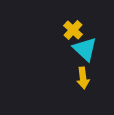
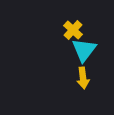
cyan triangle: moved 1 px left, 1 px down; rotated 24 degrees clockwise
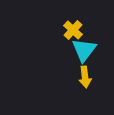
yellow arrow: moved 2 px right, 1 px up
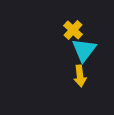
yellow arrow: moved 5 px left, 1 px up
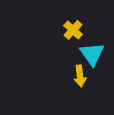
cyan triangle: moved 8 px right, 4 px down; rotated 12 degrees counterclockwise
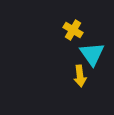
yellow cross: rotated 12 degrees counterclockwise
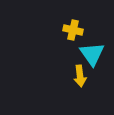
yellow cross: rotated 18 degrees counterclockwise
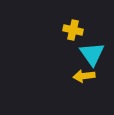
yellow arrow: moved 4 px right; rotated 90 degrees clockwise
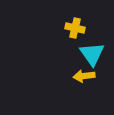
yellow cross: moved 2 px right, 2 px up
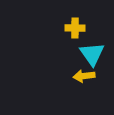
yellow cross: rotated 12 degrees counterclockwise
